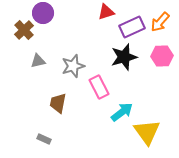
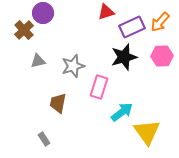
pink rectangle: rotated 45 degrees clockwise
gray rectangle: rotated 32 degrees clockwise
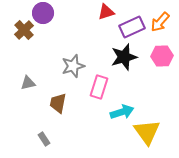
gray triangle: moved 10 px left, 22 px down
cyan arrow: rotated 20 degrees clockwise
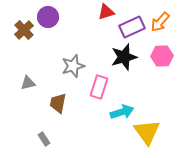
purple circle: moved 5 px right, 4 px down
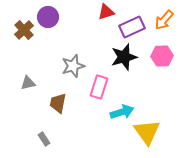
orange arrow: moved 4 px right, 2 px up
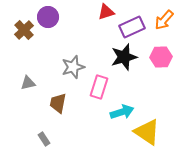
pink hexagon: moved 1 px left, 1 px down
gray star: moved 1 px down
yellow triangle: rotated 20 degrees counterclockwise
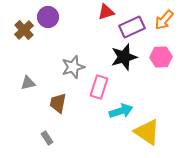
cyan arrow: moved 1 px left, 1 px up
gray rectangle: moved 3 px right, 1 px up
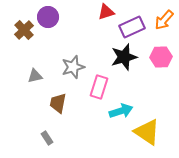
gray triangle: moved 7 px right, 7 px up
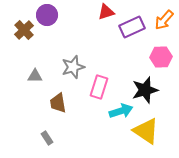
purple circle: moved 1 px left, 2 px up
black star: moved 21 px right, 33 px down
gray triangle: rotated 14 degrees clockwise
brown trapezoid: rotated 20 degrees counterclockwise
yellow triangle: moved 1 px left, 1 px up
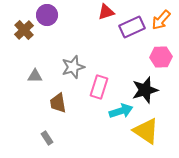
orange arrow: moved 3 px left
